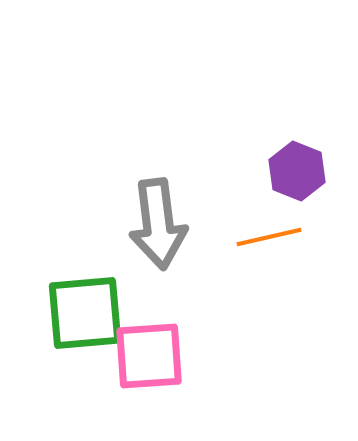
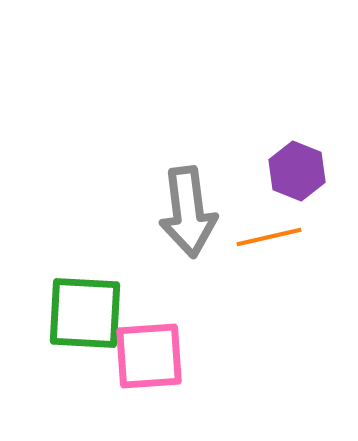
gray arrow: moved 30 px right, 12 px up
green square: rotated 8 degrees clockwise
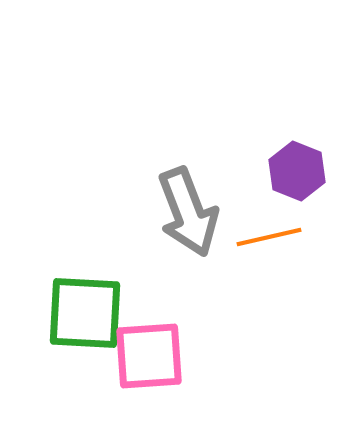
gray arrow: rotated 14 degrees counterclockwise
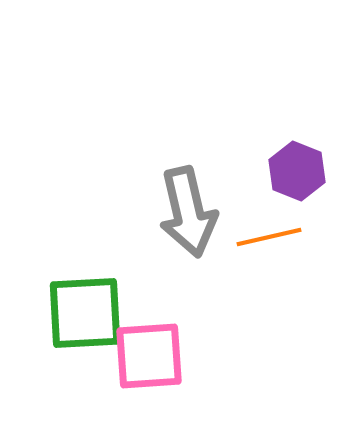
gray arrow: rotated 8 degrees clockwise
green square: rotated 6 degrees counterclockwise
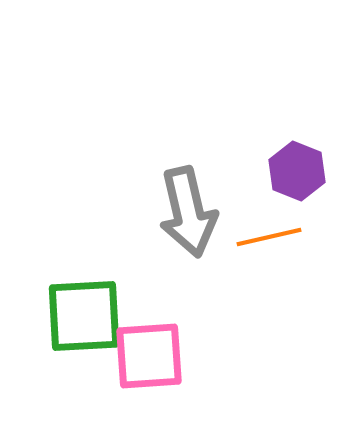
green square: moved 1 px left, 3 px down
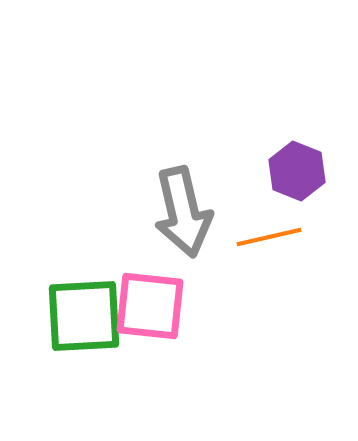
gray arrow: moved 5 px left
pink square: moved 1 px right, 50 px up; rotated 10 degrees clockwise
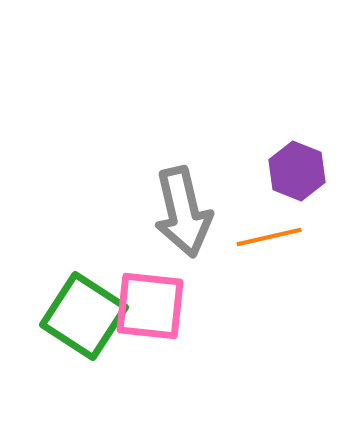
green square: rotated 36 degrees clockwise
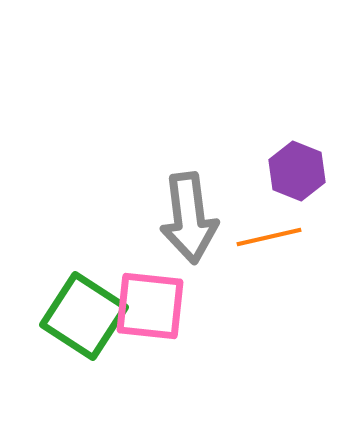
gray arrow: moved 6 px right, 6 px down; rotated 6 degrees clockwise
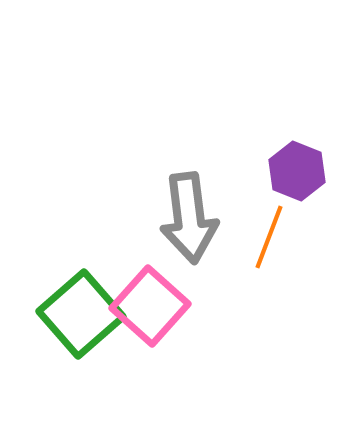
orange line: rotated 56 degrees counterclockwise
pink square: rotated 36 degrees clockwise
green square: moved 3 px left, 2 px up; rotated 16 degrees clockwise
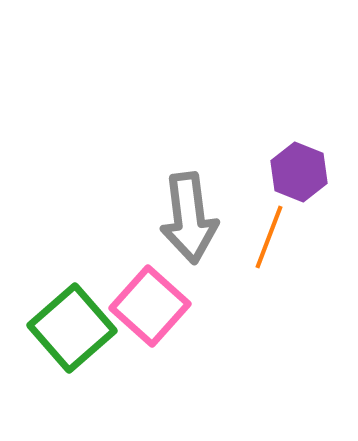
purple hexagon: moved 2 px right, 1 px down
green square: moved 9 px left, 14 px down
